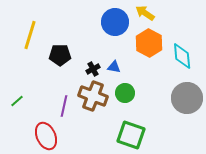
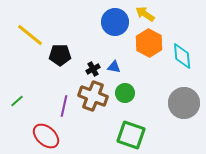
yellow arrow: moved 1 px down
yellow line: rotated 68 degrees counterclockwise
gray circle: moved 3 px left, 5 px down
red ellipse: rotated 24 degrees counterclockwise
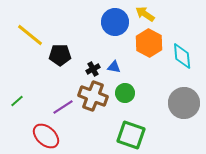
purple line: moved 1 px left, 1 px down; rotated 45 degrees clockwise
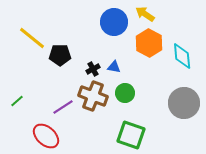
blue circle: moved 1 px left
yellow line: moved 2 px right, 3 px down
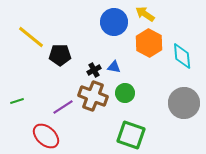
yellow line: moved 1 px left, 1 px up
black cross: moved 1 px right, 1 px down
green line: rotated 24 degrees clockwise
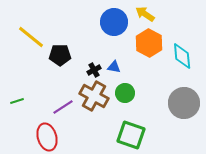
brown cross: moved 1 px right; rotated 8 degrees clockwise
red ellipse: moved 1 px right, 1 px down; rotated 32 degrees clockwise
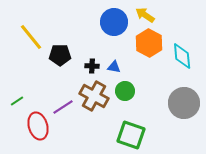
yellow arrow: moved 1 px down
yellow line: rotated 12 degrees clockwise
black cross: moved 2 px left, 4 px up; rotated 32 degrees clockwise
green circle: moved 2 px up
green line: rotated 16 degrees counterclockwise
red ellipse: moved 9 px left, 11 px up
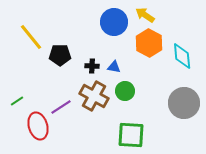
purple line: moved 2 px left
green square: rotated 16 degrees counterclockwise
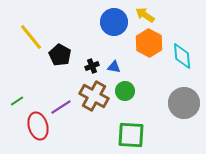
black pentagon: rotated 30 degrees clockwise
black cross: rotated 24 degrees counterclockwise
